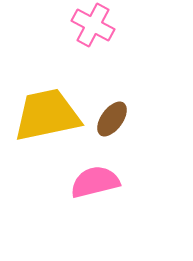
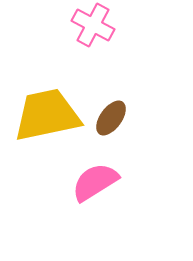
brown ellipse: moved 1 px left, 1 px up
pink semicircle: rotated 18 degrees counterclockwise
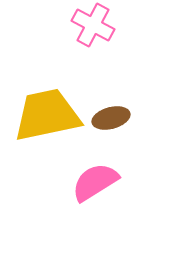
brown ellipse: rotated 39 degrees clockwise
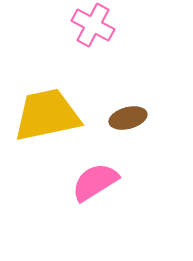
brown ellipse: moved 17 px right
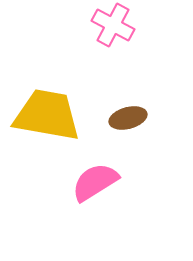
pink cross: moved 20 px right
yellow trapezoid: rotated 22 degrees clockwise
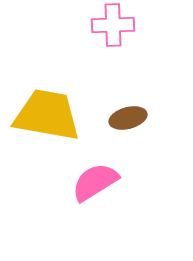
pink cross: rotated 30 degrees counterclockwise
